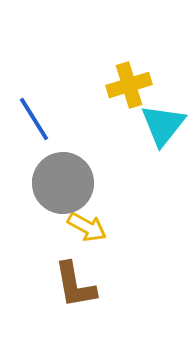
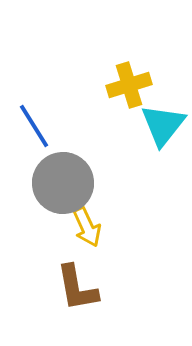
blue line: moved 7 px down
yellow arrow: rotated 36 degrees clockwise
brown L-shape: moved 2 px right, 3 px down
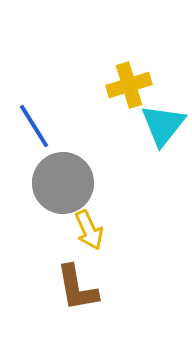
yellow arrow: moved 2 px right, 3 px down
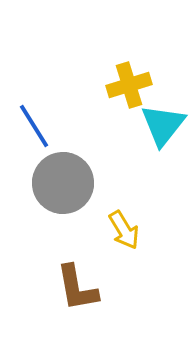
yellow arrow: moved 35 px right; rotated 6 degrees counterclockwise
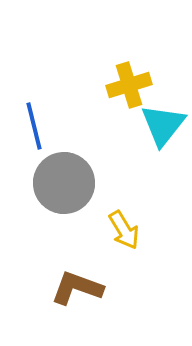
blue line: rotated 18 degrees clockwise
gray circle: moved 1 px right
brown L-shape: rotated 120 degrees clockwise
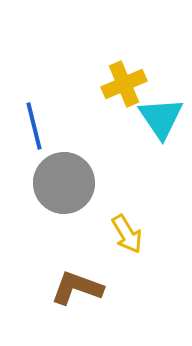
yellow cross: moved 5 px left, 1 px up; rotated 6 degrees counterclockwise
cyan triangle: moved 2 px left, 7 px up; rotated 12 degrees counterclockwise
yellow arrow: moved 3 px right, 4 px down
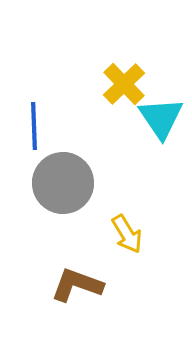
yellow cross: rotated 21 degrees counterclockwise
blue line: rotated 12 degrees clockwise
gray circle: moved 1 px left
brown L-shape: moved 3 px up
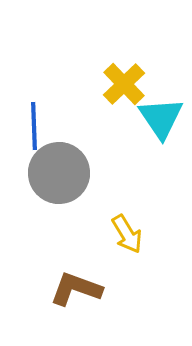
gray circle: moved 4 px left, 10 px up
brown L-shape: moved 1 px left, 4 px down
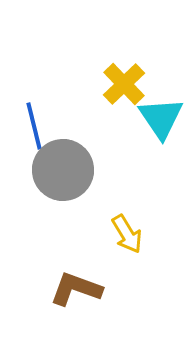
blue line: rotated 12 degrees counterclockwise
gray circle: moved 4 px right, 3 px up
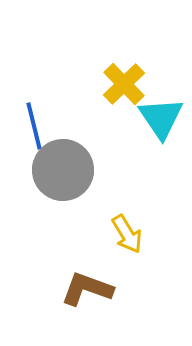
brown L-shape: moved 11 px right
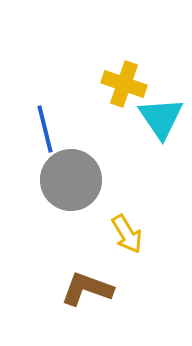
yellow cross: rotated 27 degrees counterclockwise
blue line: moved 11 px right, 3 px down
gray circle: moved 8 px right, 10 px down
